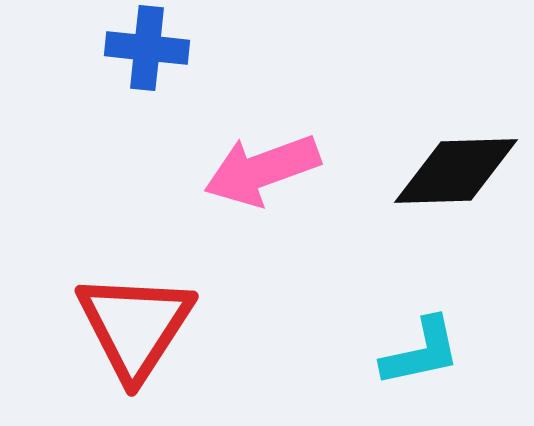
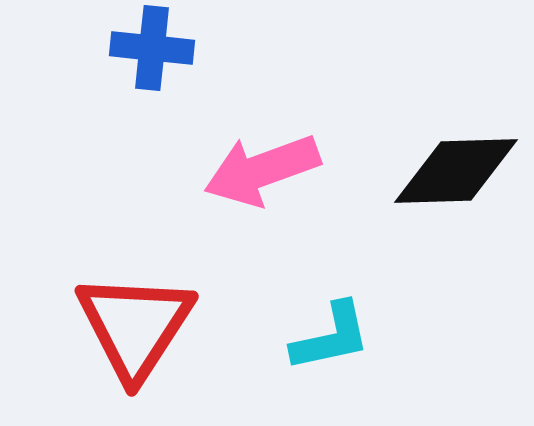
blue cross: moved 5 px right
cyan L-shape: moved 90 px left, 15 px up
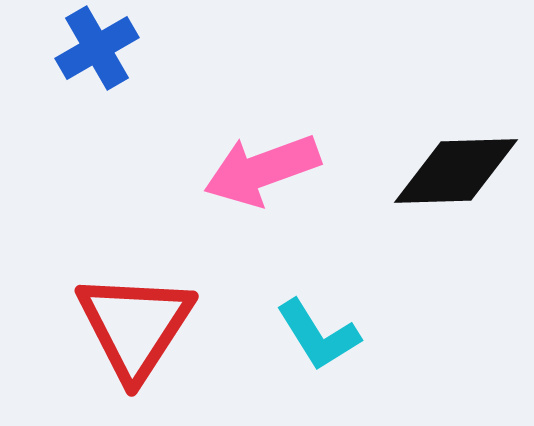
blue cross: moved 55 px left; rotated 36 degrees counterclockwise
cyan L-shape: moved 13 px left, 2 px up; rotated 70 degrees clockwise
